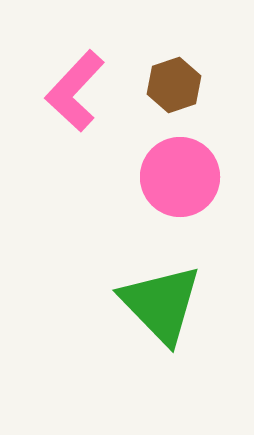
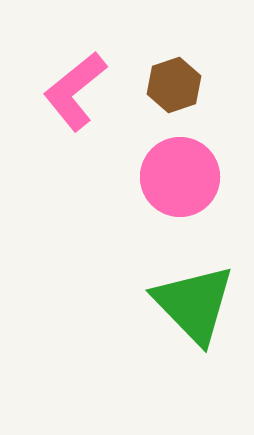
pink L-shape: rotated 8 degrees clockwise
green triangle: moved 33 px right
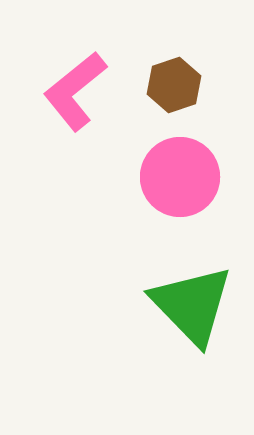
green triangle: moved 2 px left, 1 px down
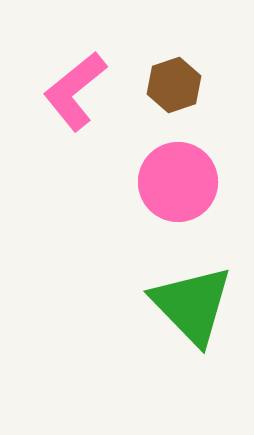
pink circle: moved 2 px left, 5 px down
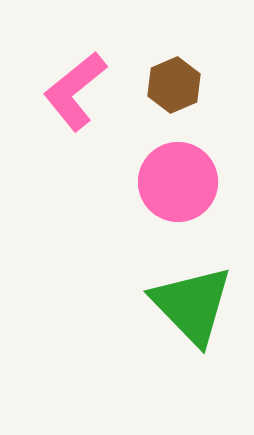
brown hexagon: rotated 4 degrees counterclockwise
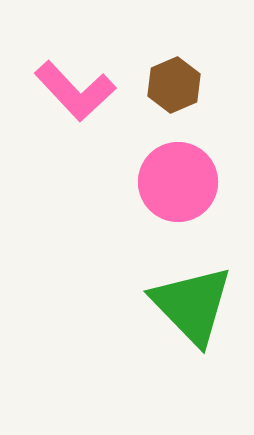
pink L-shape: rotated 94 degrees counterclockwise
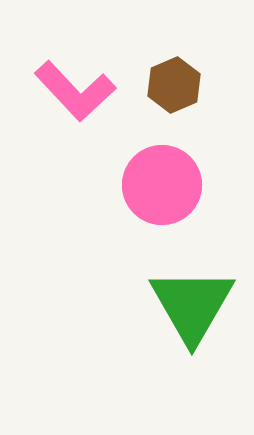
pink circle: moved 16 px left, 3 px down
green triangle: rotated 14 degrees clockwise
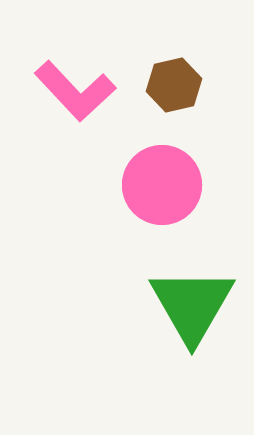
brown hexagon: rotated 10 degrees clockwise
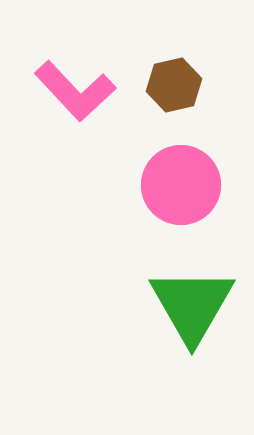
pink circle: moved 19 px right
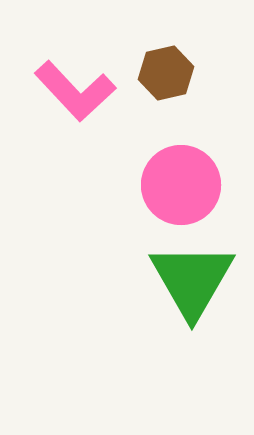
brown hexagon: moved 8 px left, 12 px up
green triangle: moved 25 px up
